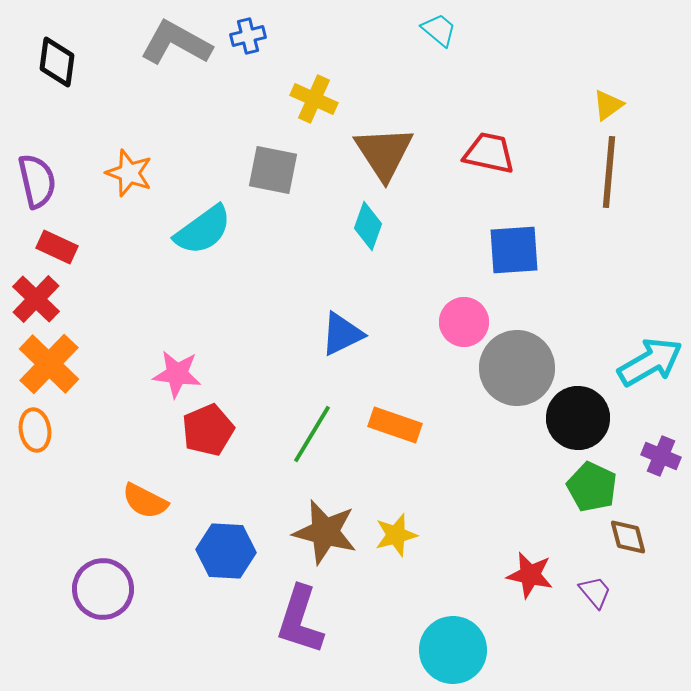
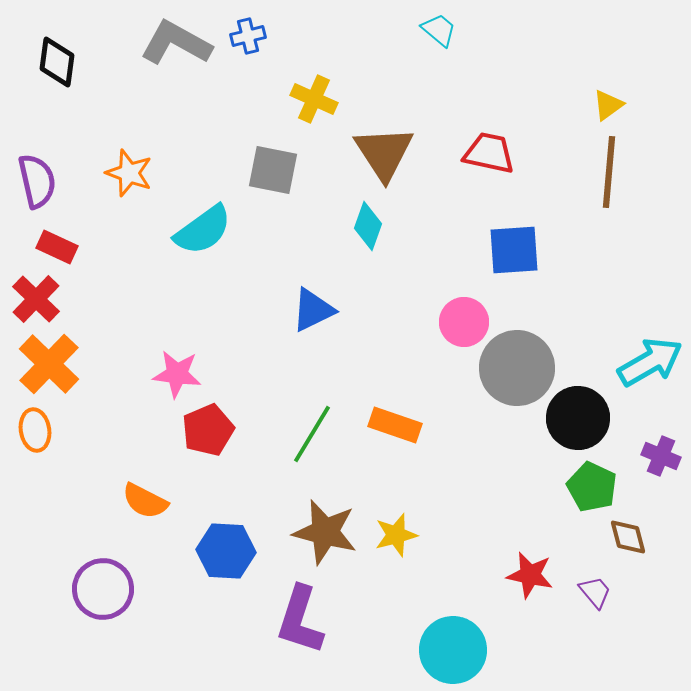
blue triangle: moved 29 px left, 24 px up
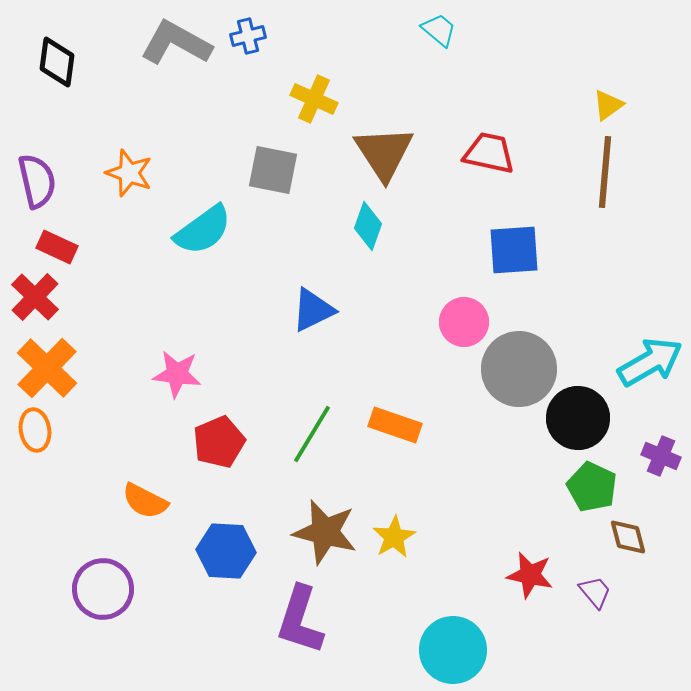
brown line: moved 4 px left
red cross: moved 1 px left, 2 px up
orange cross: moved 2 px left, 4 px down
gray circle: moved 2 px right, 1 px down
red pentagon: moved 11 px right, 12 px down
yellow star: moved 2 px left, 2 px down; rotated 15 degrees counterclockwise
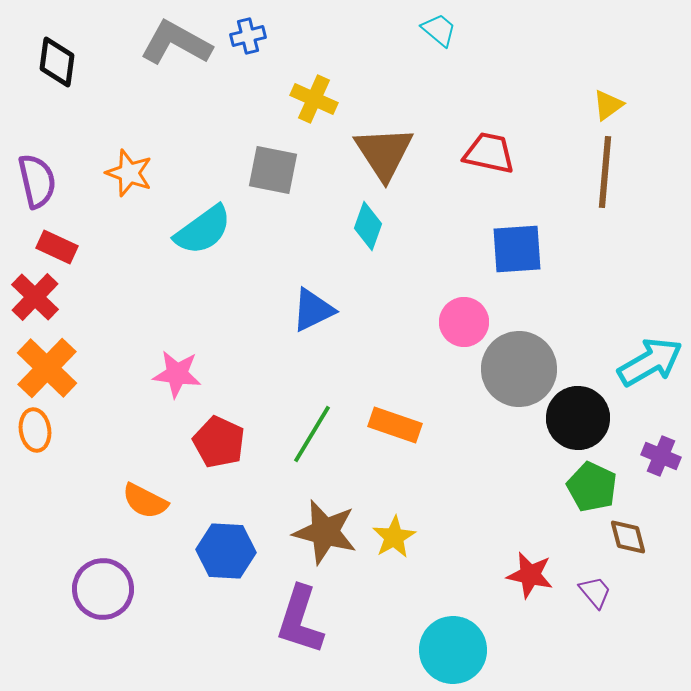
blue square: moved 3 px right, 1 px up
red pentagon: rotated 24 degrees counterclockwise
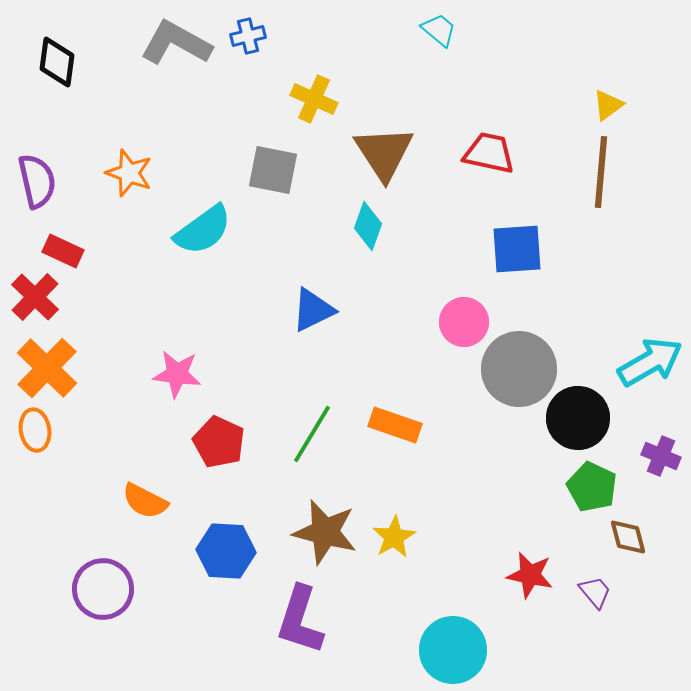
brown line: moved 4 px left
red rectangle: moved 6 px right, 4 px down
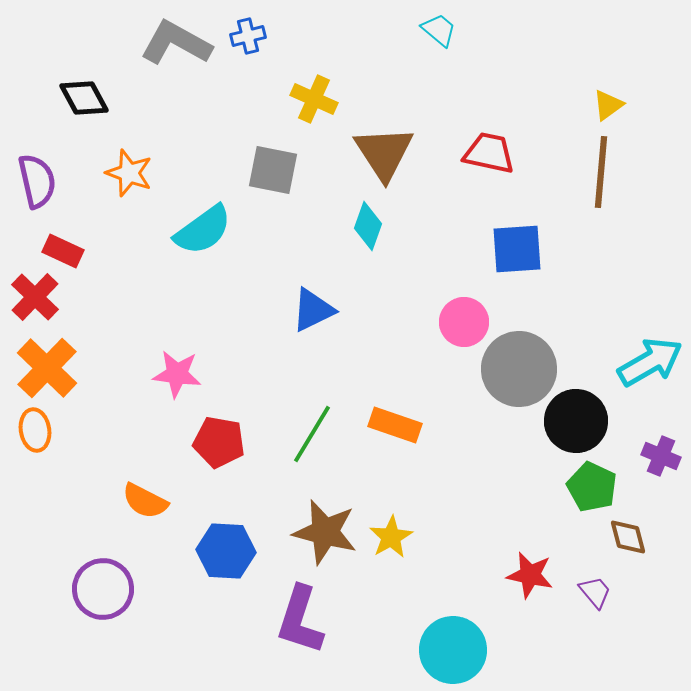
black diamond: moved 27 px right, 36 px down; rotated 36 degrees counterclockwise
black circle: moved 2 px left, 3 px down
red pentagon: rotated 15 degrees counterclockwise
yellow star: moved 3 px left
